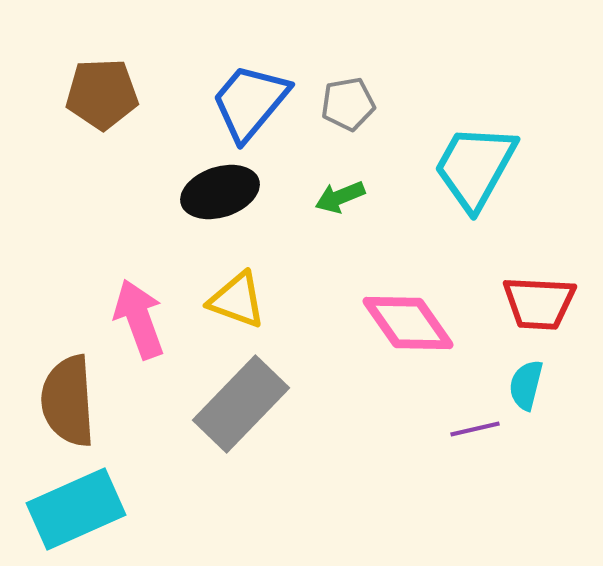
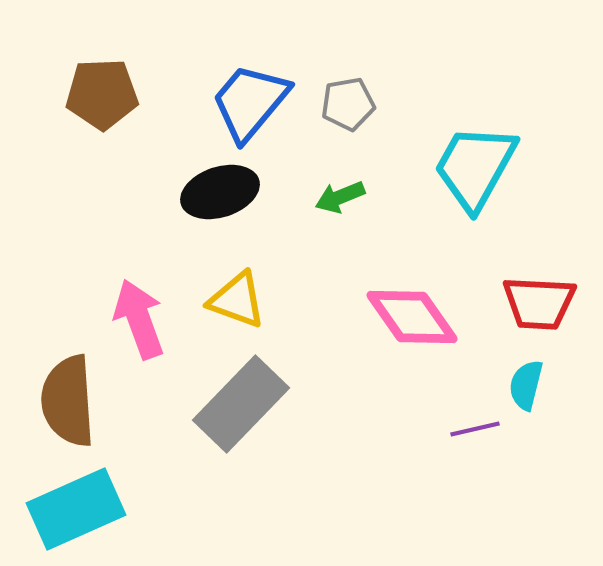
pink diamond: moved 4 px right, 6 px up
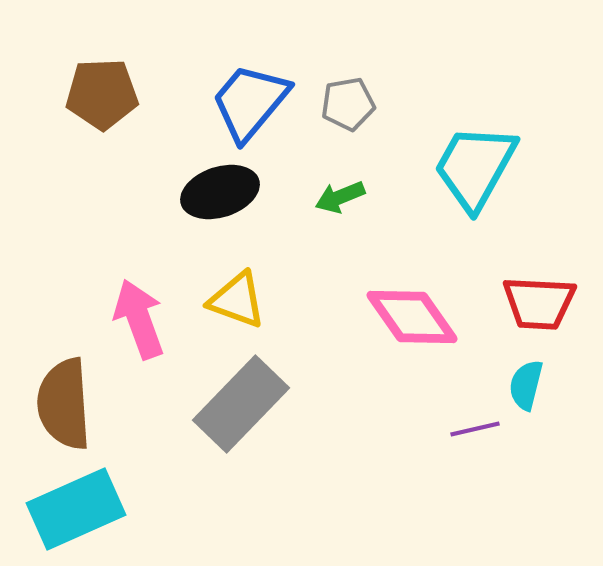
brown semicircle: moved 4 px left, 3 px down
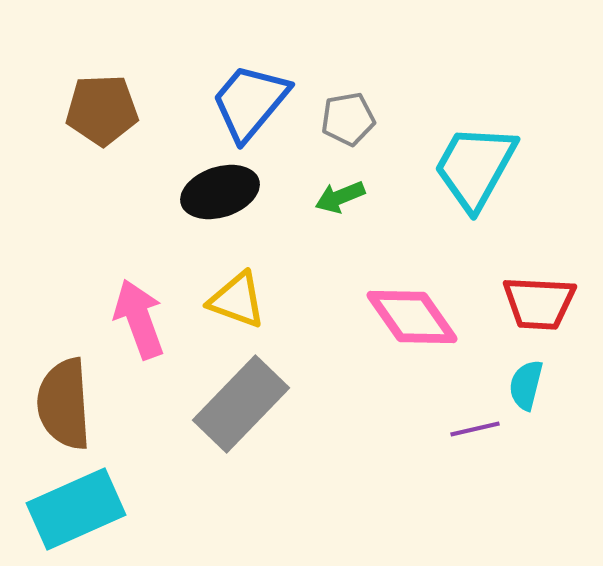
brown pentagon: moved 16 px down
gray pentagon: moved 15 px down
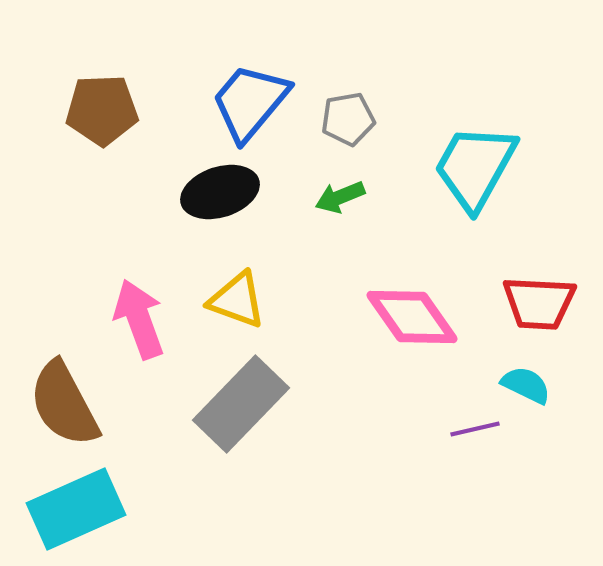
cyan semicircle: rotated 102 degrees clockwise
brown semicircle: rotated 24 degrees counterclockwise
